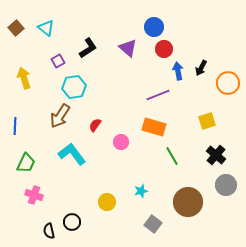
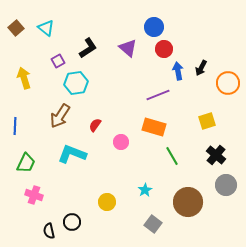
cyan hexagon: moved 2 px right, 4 px up
cyan L-shape: rotated 32 degrees counterclockwise
cyan star: moved 4 px right, 1 px up; rotated 16 degrees counterclockwise
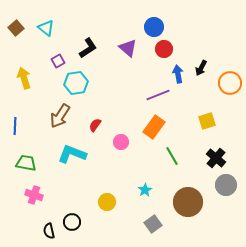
blue arrow: moved 3 px down
orange circle: moved 2 px right
orange rectangle: rotated 70 degrees counterclockwise
black cross: moved 3 px down
green trapezoid: rotated 105 degrees counterclockwise
gray square: rotated 18 degrees clockwise
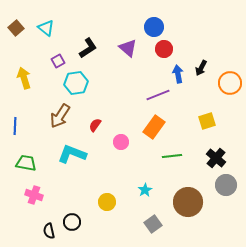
green line: rotated 66 degrees counterclockwise
